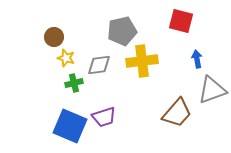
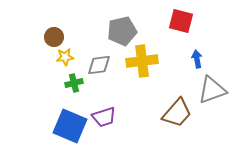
yellow star: moved 1 px left, 1 px up; rotated 24 degrees counterclockwise
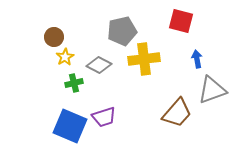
yellow star: rotated 24 degrees counterclockwise
yellow cross: moved 2 px right, 2 px up
gray diamond: rotated 35 degrees clockwise
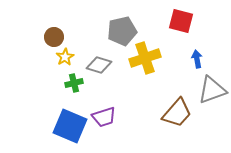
yellow cross: moved 1 px right, 1 px up; rotated 12 degrees counterclockwise
gray diamond: rotated 10 degrees counterclockwise
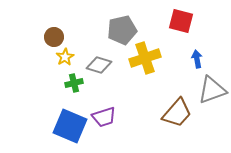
gray pentagon: moved 1 px up
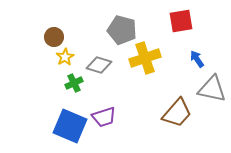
red square: rotated 25 degrees counterclockwise
gray pentagon: rotated 28 degrees clockwise
blue arrow: rotated 24 degrees counterclockwise
green cross: rotated 12 degrees counterclockwise
gray triangle: moved 1 px up; rotated 32 degrees clockwise
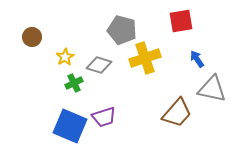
brown circle: moved 22 px left
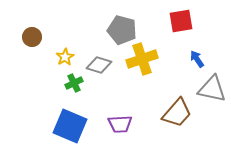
yellow cross: moved 3 px left, 1 px down
purple trapezoid: moved 16 px right, 7 px down; rotated 15 degrees clockwise
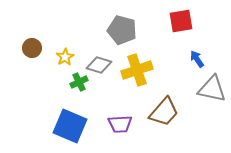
brown circle: moved 11 px down
yellow cross: moved 5 px left, 11 px down
green cross: moved 5 px right, 1 px up
brown trapezoid: moved 13 px left, 1 px up
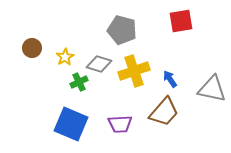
blue arrow: moved 27 px left, 20 px down
gray diamond: moved 1 px up
yellow cross: moved 3 px left, 1 px down
blue square: moved 1 px right, 2 px up
